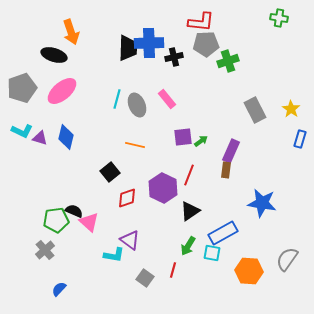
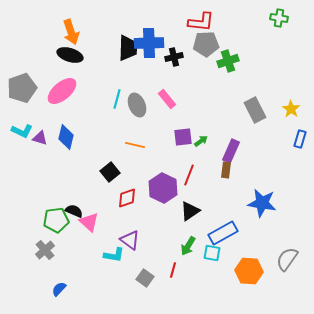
black ellipse at (54, 55): moved 16 px right
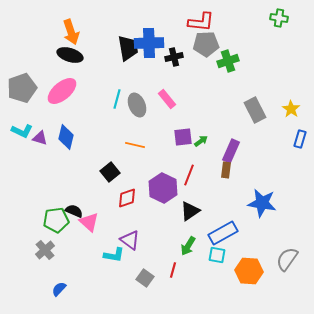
black trapezoid at (128, 48): rotated 12 degrees counterclockwise
cyan square at (212, 253): moved 5 px right, 2 px down
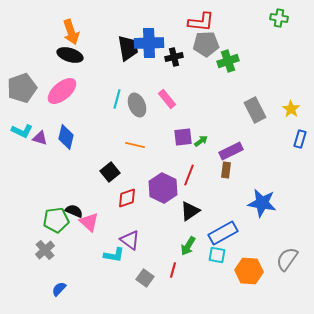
purple rectangle at (231, 151): rotated 40 degrees clockwise
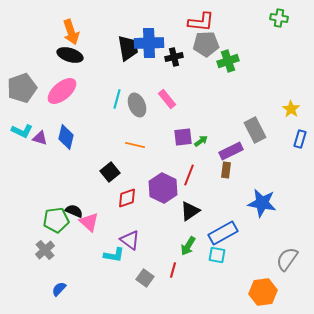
gray rectangle at (255, 110): moved 20 px down
orange hexagon at (249, 271): moved 14 px right, 21 px down; rotated 12 degrees counterclockwise
